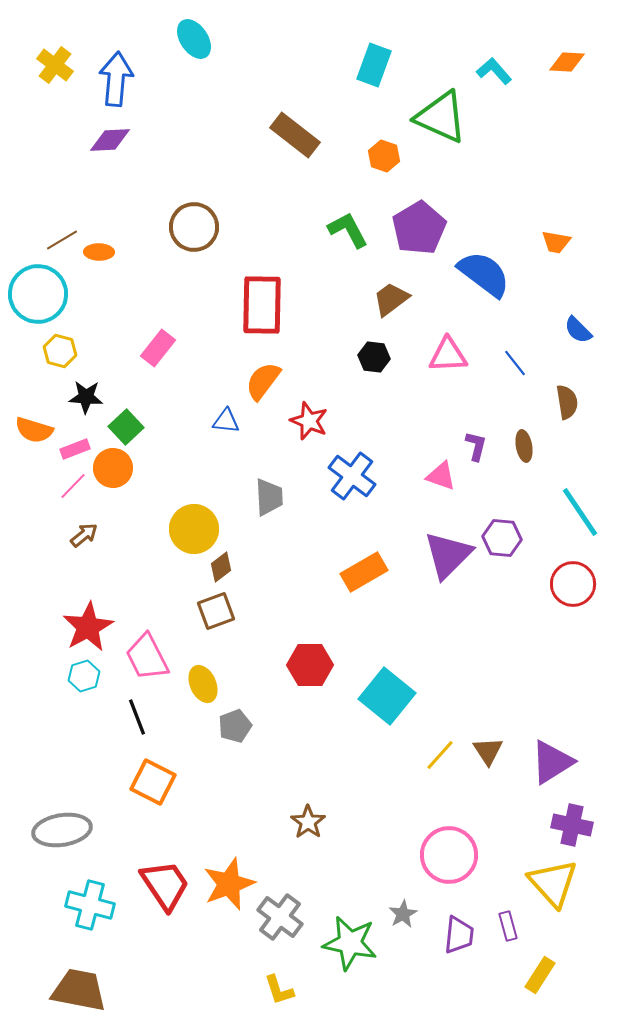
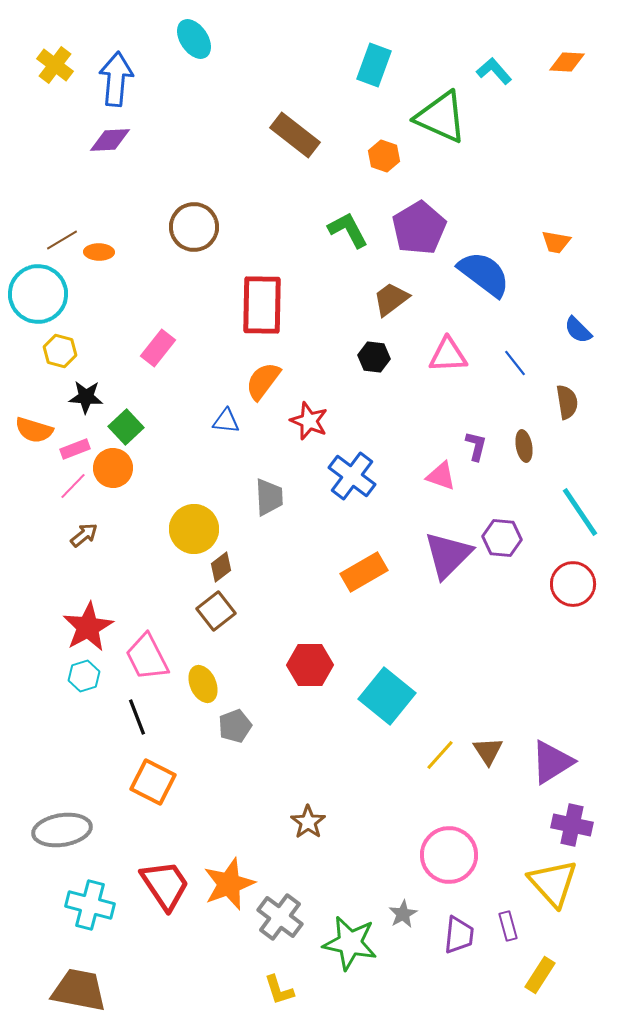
brown square at (216, 611): rotated 18 degrees counterclockwise
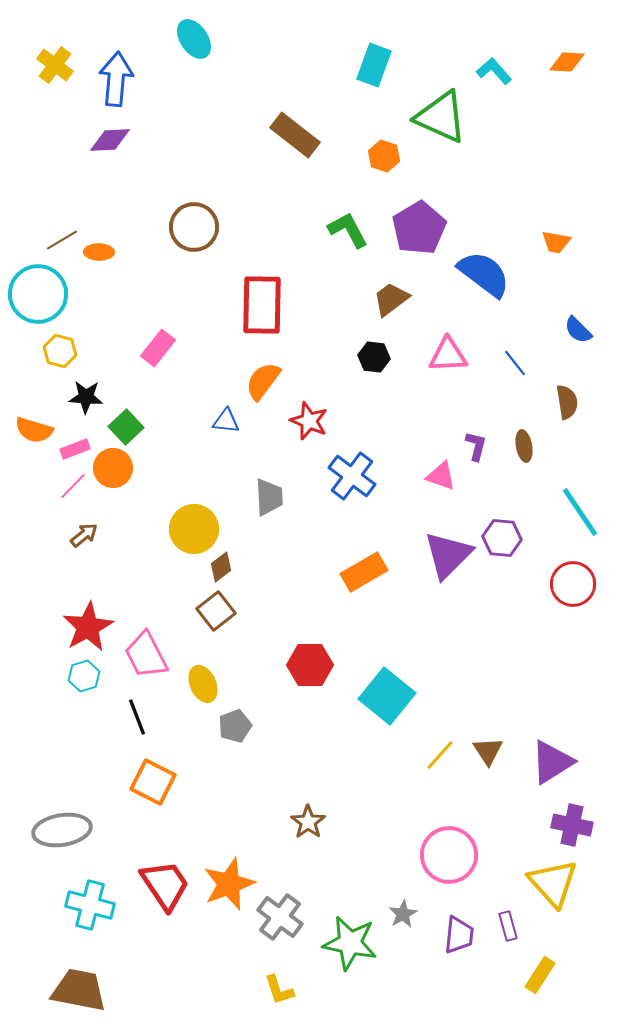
pink trapezoid at (147, 657): moved 1 px left, 2 px up
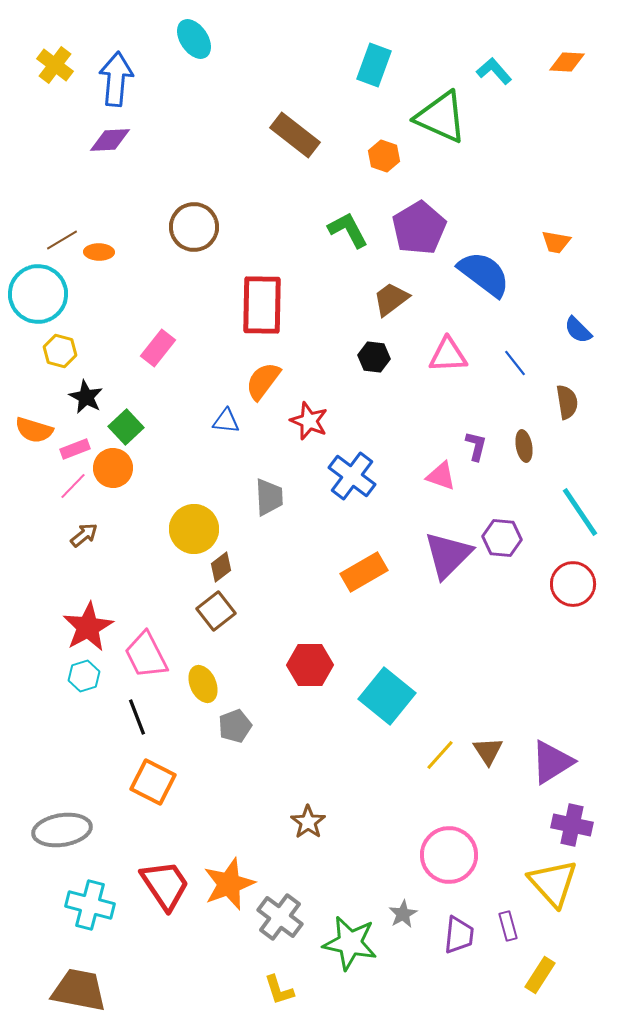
black star at (86, 397): rotated 24 degrees clockwise
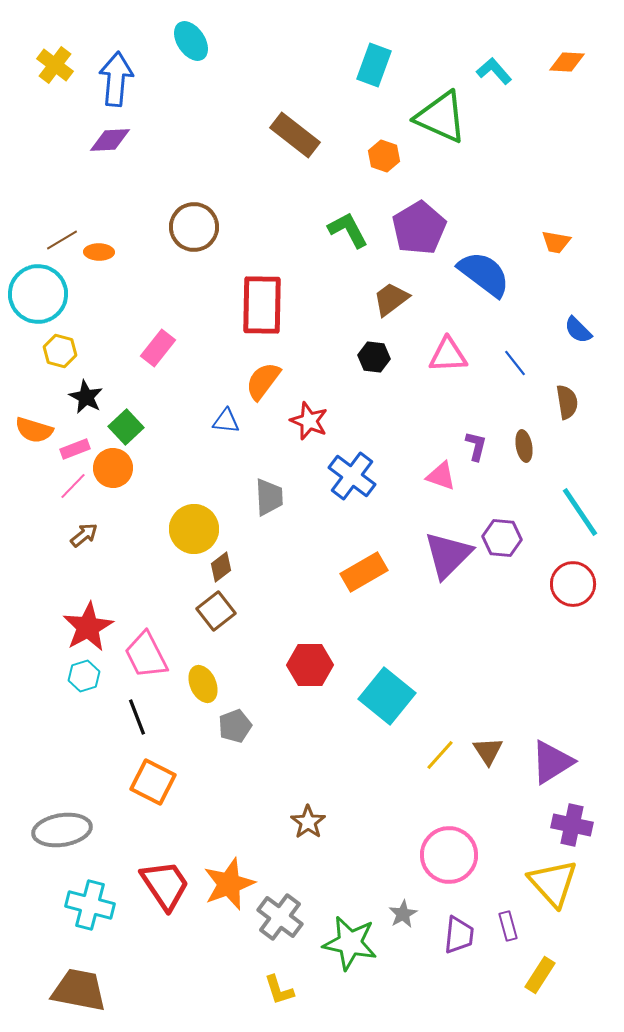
cyan ellipse at (194, 39): moved 3 px left, 2 px down
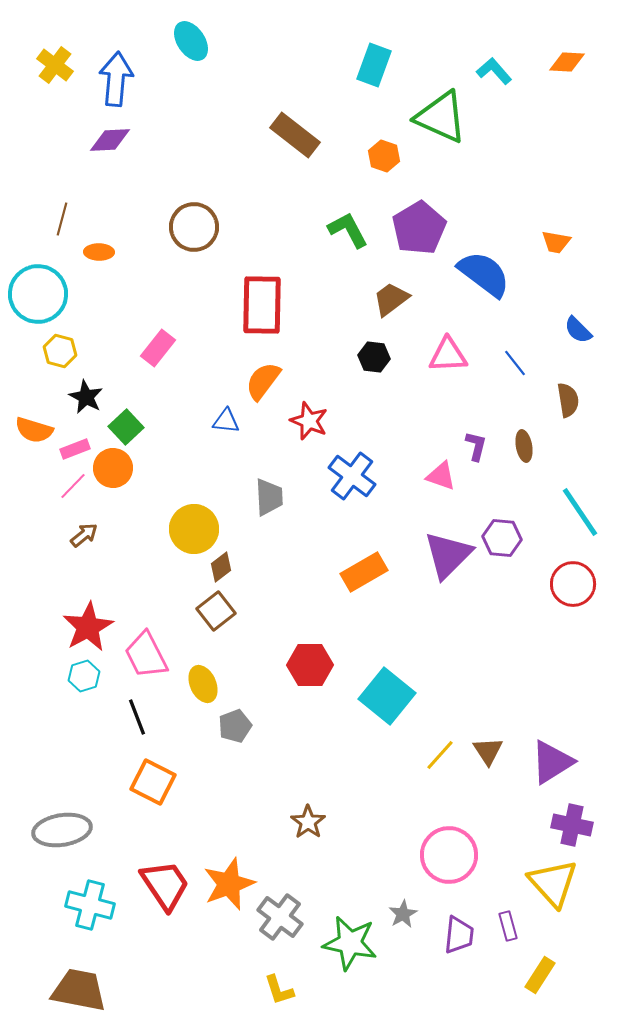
brown line at (62, 240): moved 21 px up; rotated 44 degrees counterclockwise
brown semicircle at (567, 402): moved 1 px right, 2 px up
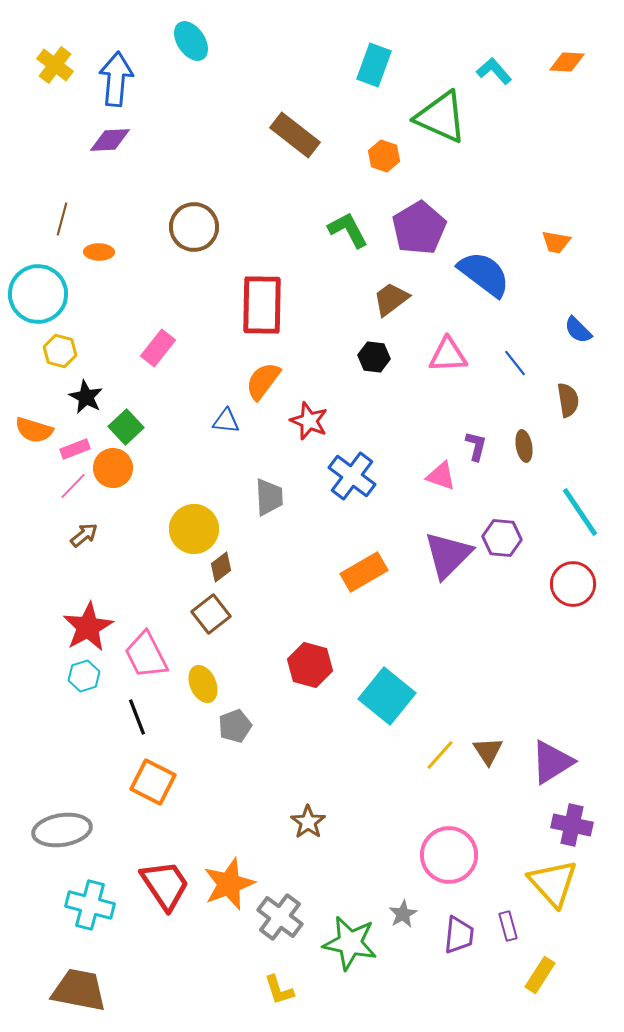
brown square at (216, 611): moved 5 px left, 3 px down
red hexagon at (310, 665): rotated 15 degrees clockwise
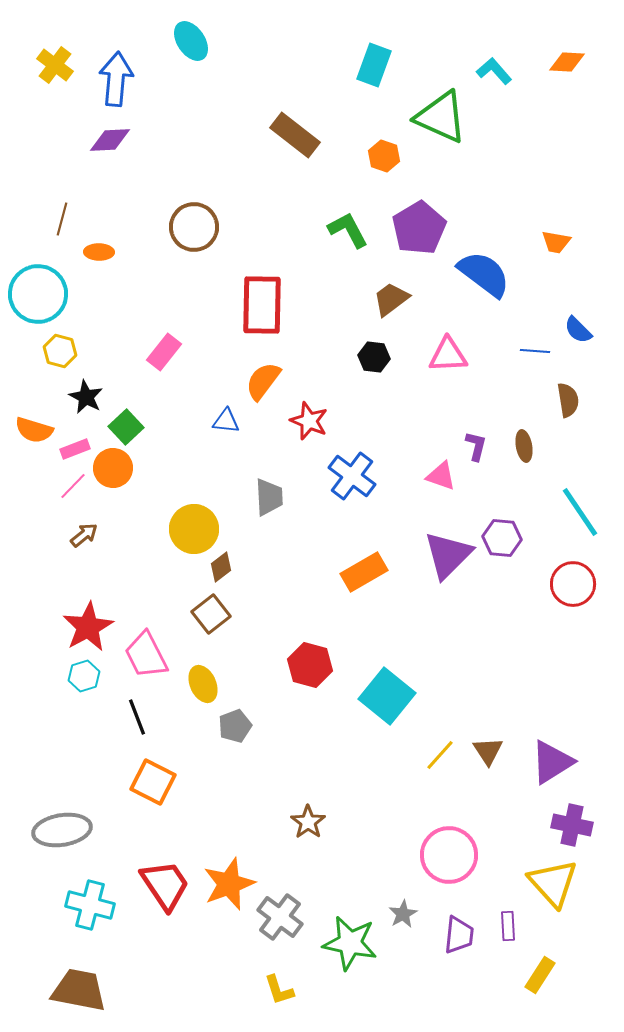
pink rectangle at (158, 348): moved 6 px right, 4 px down
blue line at (515, 363): moved 20 px right, 12 px up; rotated 48 degrees counterclockwise
purple rectangle at (508, 926): rotated 12 degrees clockwise
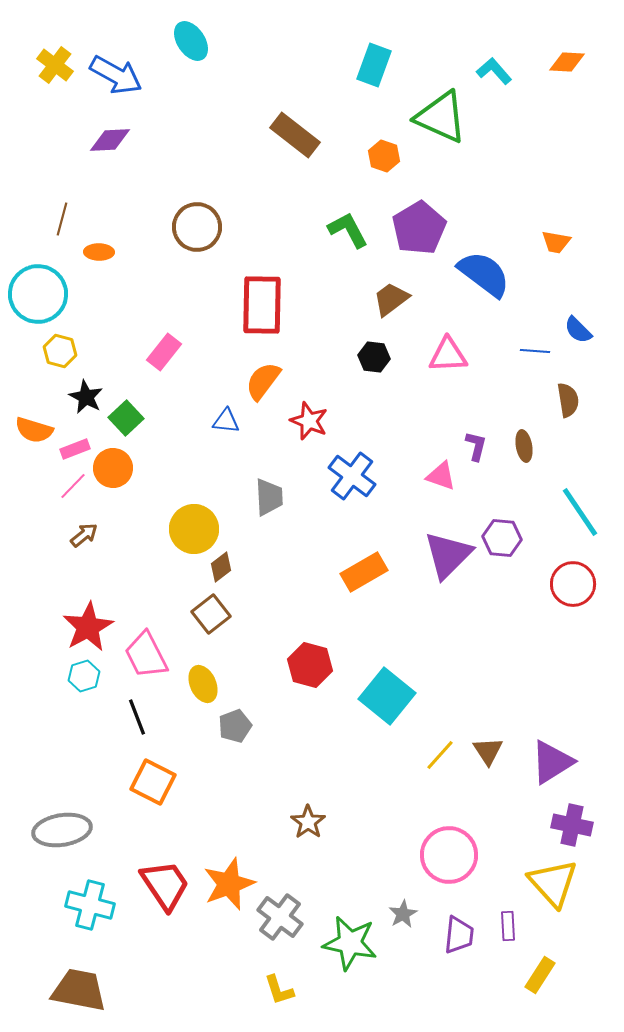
blue arrow at (116, 79): moved 4 px up; rotated 114 degrees clockwise
brown circle at (194, 227): moved 3 px right
green square at (126, 427): moved 9 px up
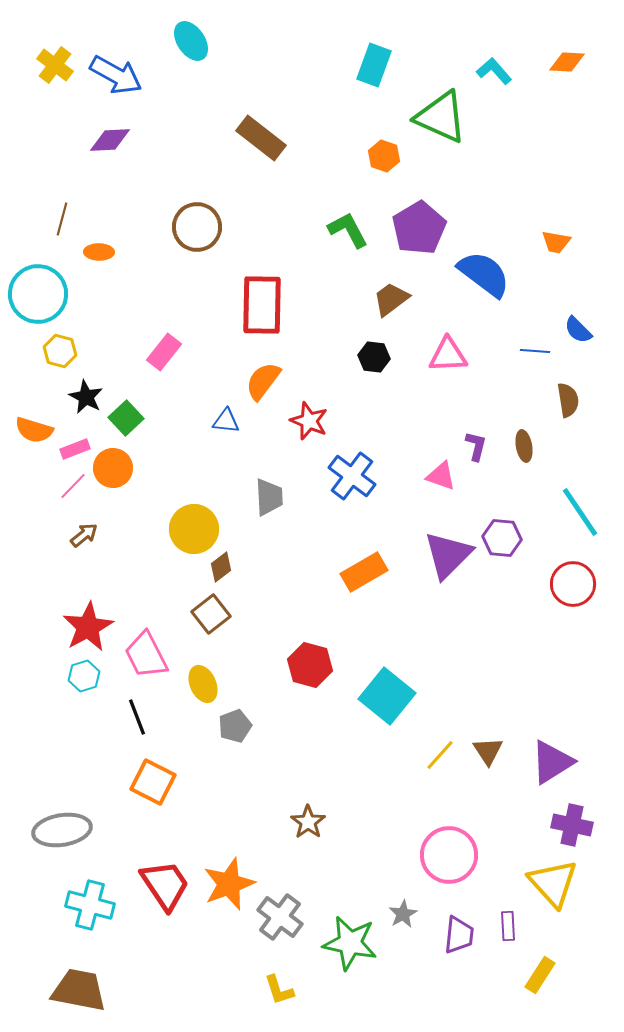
brown rectangle at (295, 135): moved 34 px left, 3 px down
